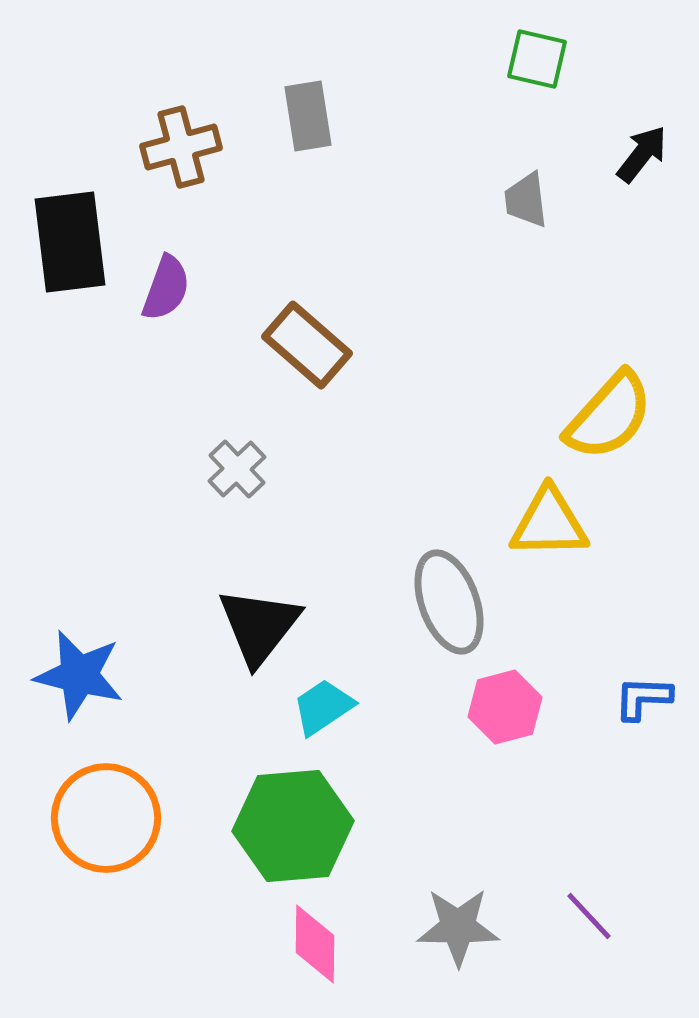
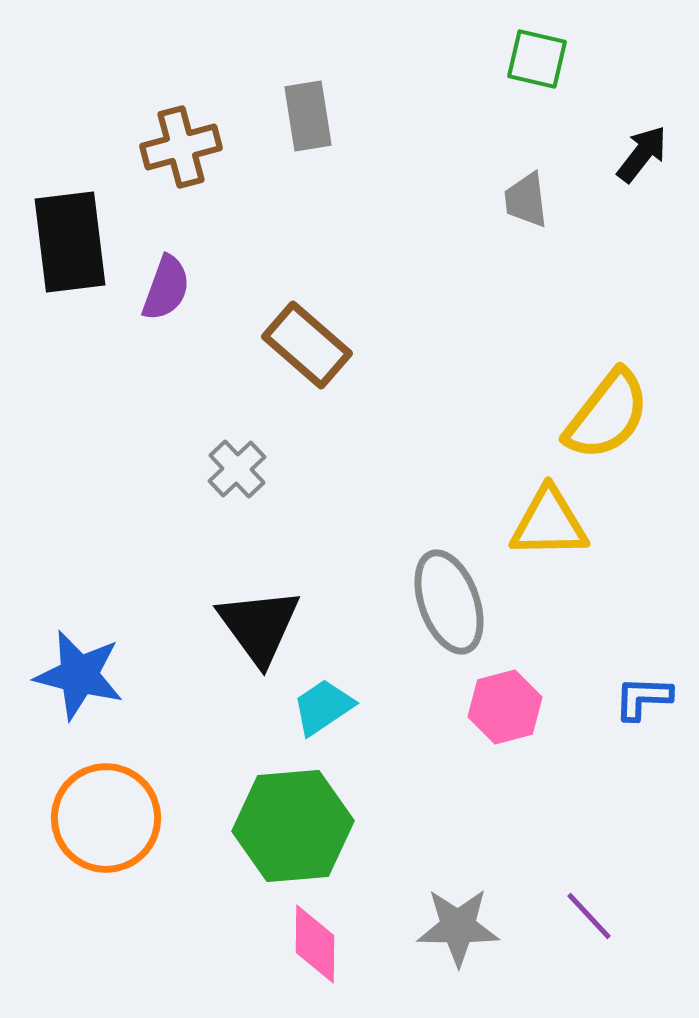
yellow semicircle: moved 2 px left, 1 px up; rotated 4 degrees counterclockwise
black triangle: rotated 14 degrees counterclockwise
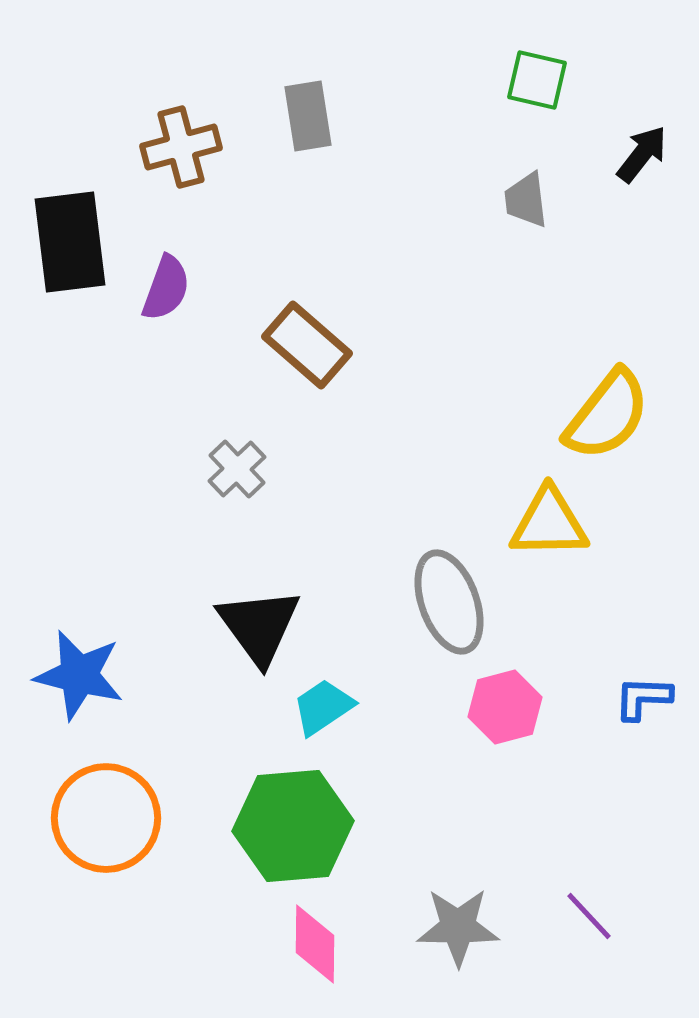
green square: moved 21 px down
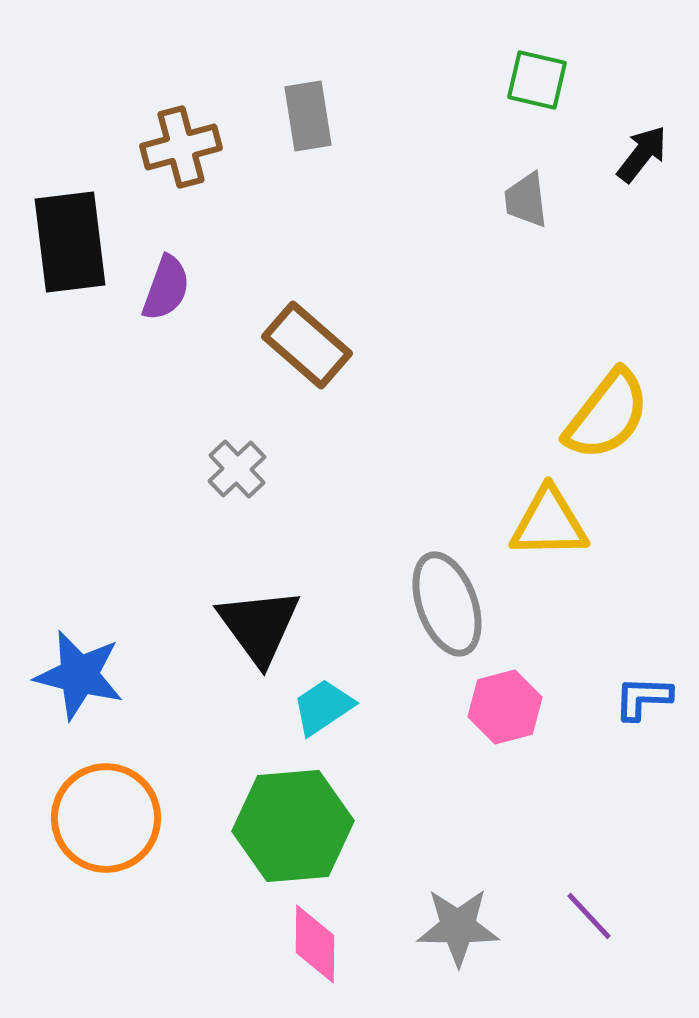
gray ellipse: moved 2 px left, 2 px down
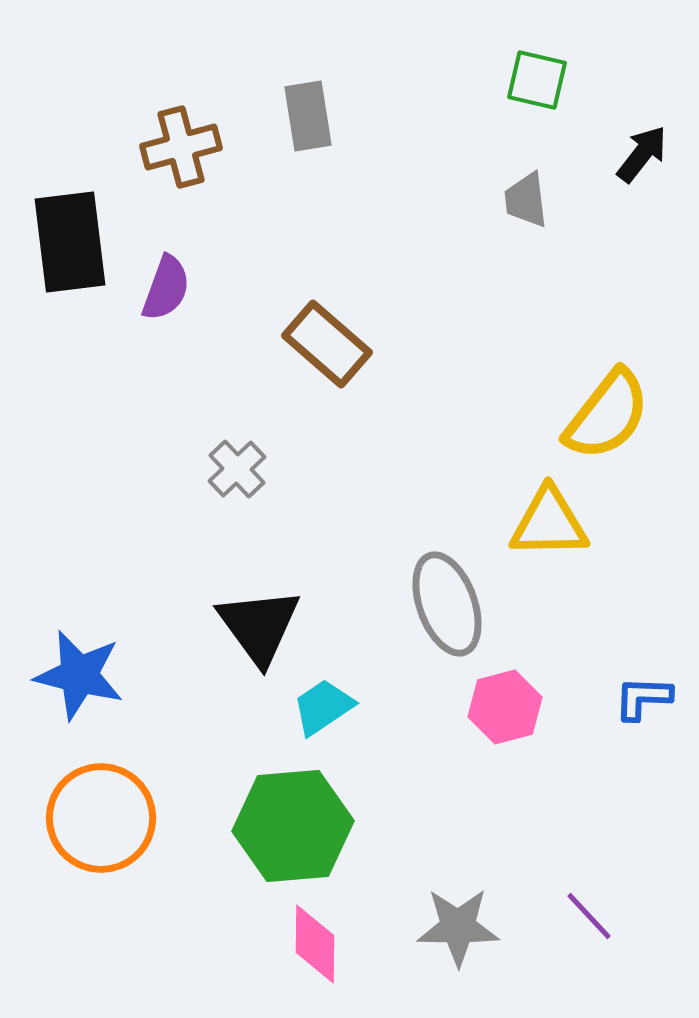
brown rectangle: moved 20 px right, 1 px up
orange circle: moved 5 px left
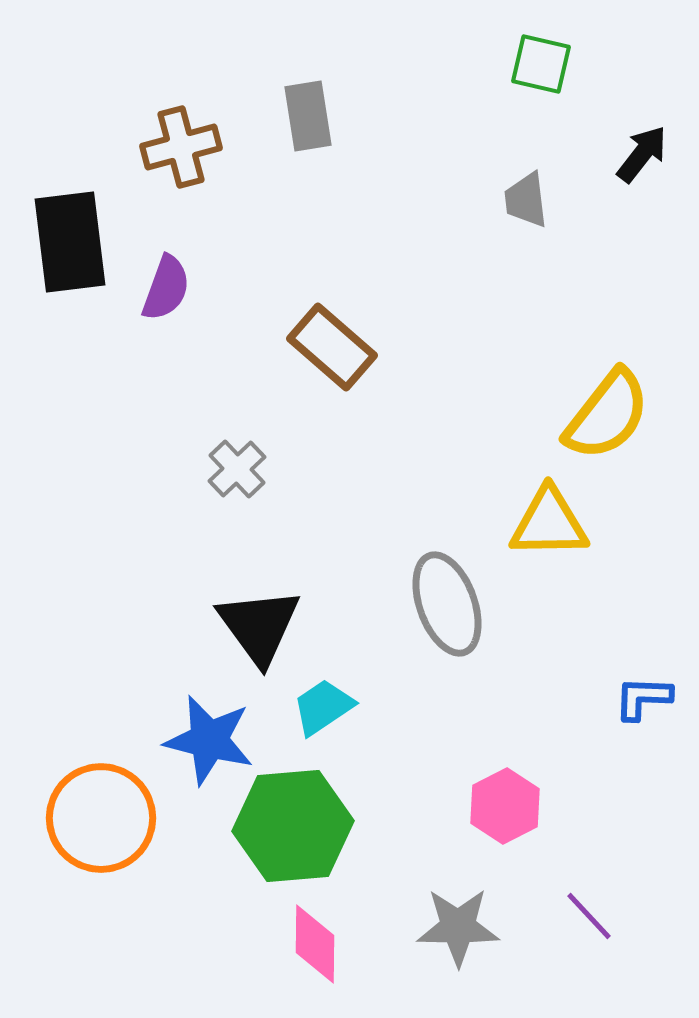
green square: moved 4 px right, 16 px up
brown rectangle: moved 5 px right, 3 px down
blue star: moved 130 px right, 65 px down
pink hexagon: moved 99 px down; rotated 12 degrees counterclockwise
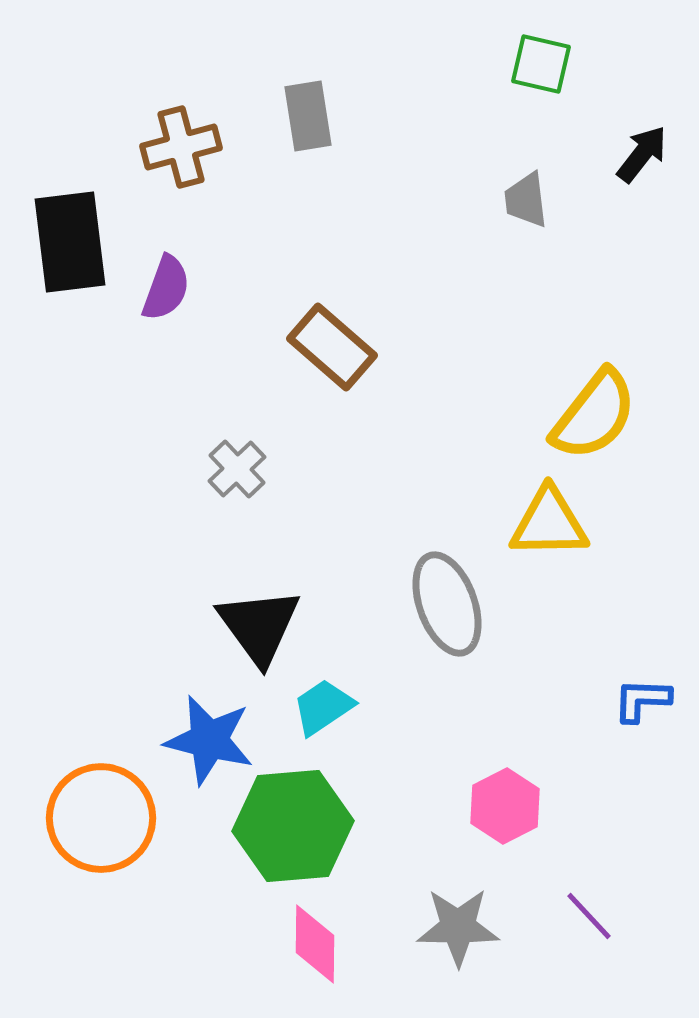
yellow semicircle: moved 13 px left
blue L-shape: moved 1 px left, 2 px down
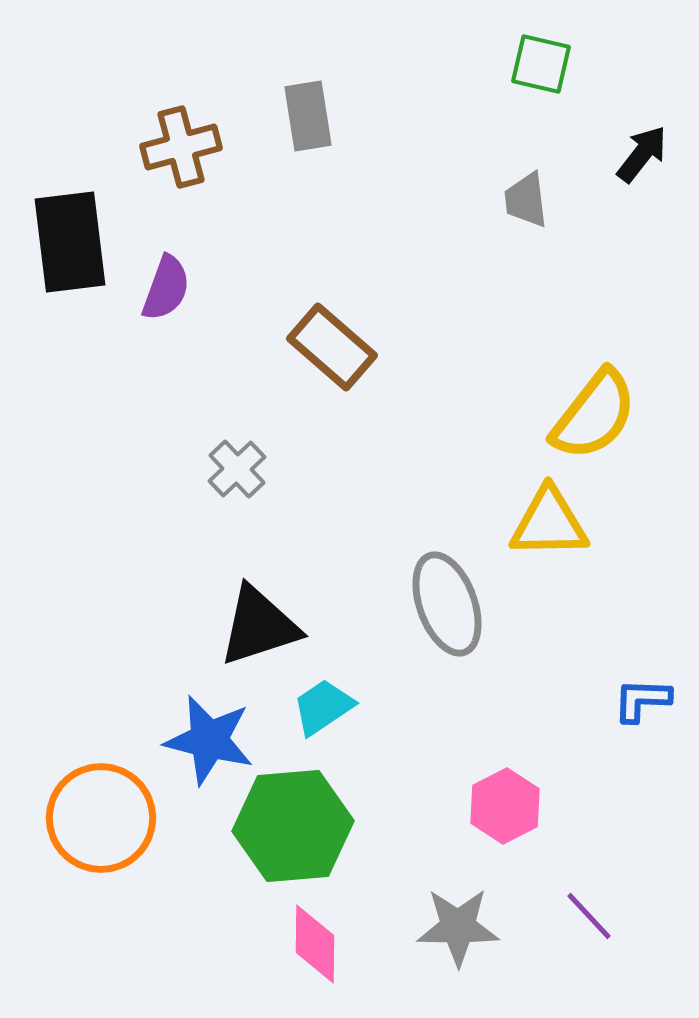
black triangle: rotated 48 degrees clockwise
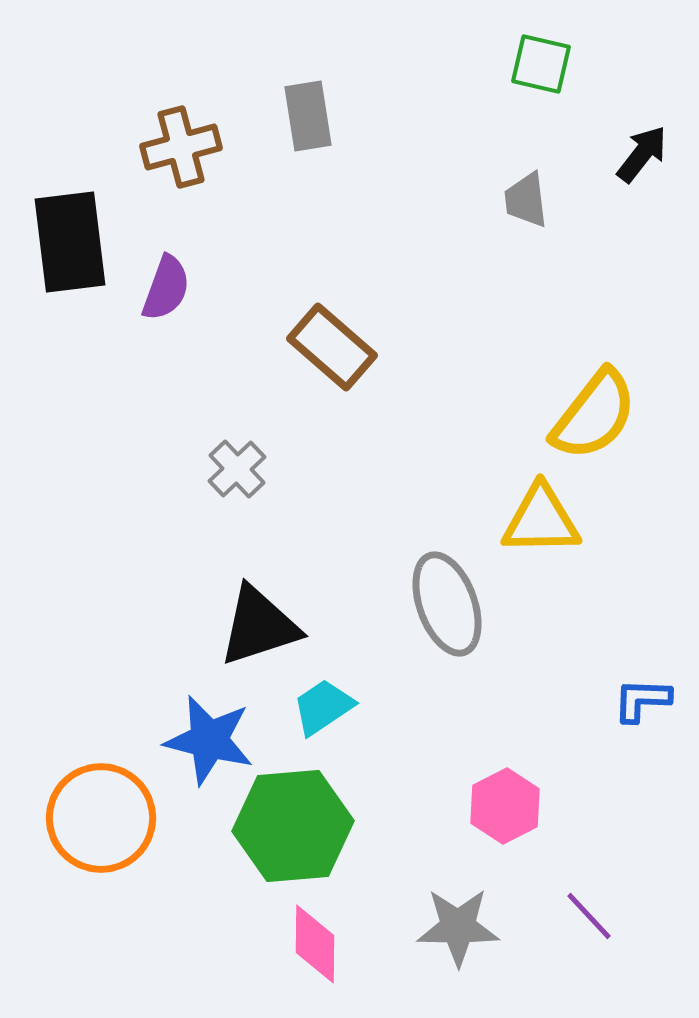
yellow triangle: moved 8 px left, 3 px up
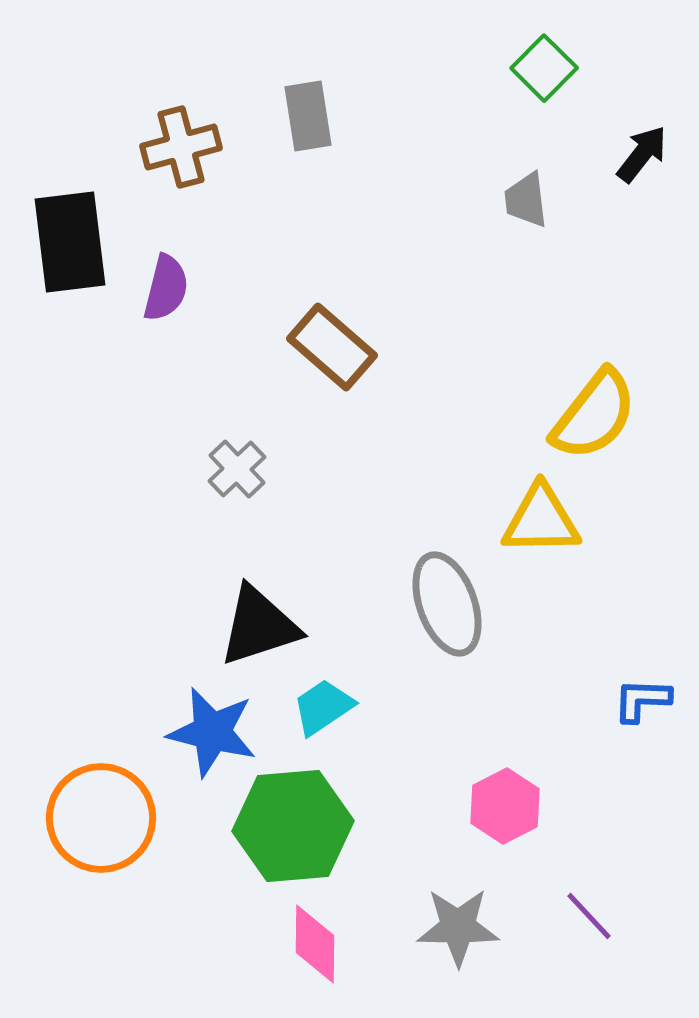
green square: moved 3 px right, 4 px down; rotated 32 degrees clockwise
purple semicircle: rotated 6 degrees counterclockwise
blue star: moved 3 px right, 8 px up
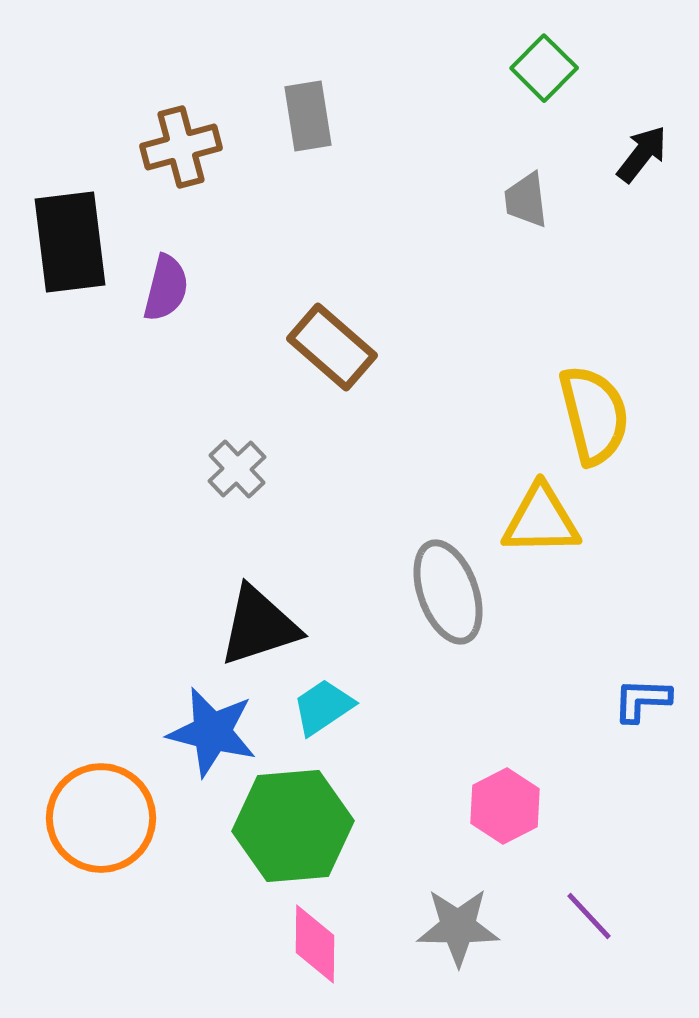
yellow semicircle: rotated 52 degrees counterclockwise
gray ellipse: moved 1 px right, 12 px up
